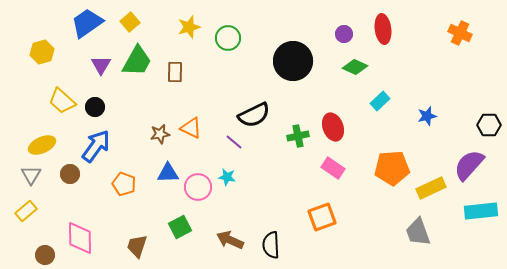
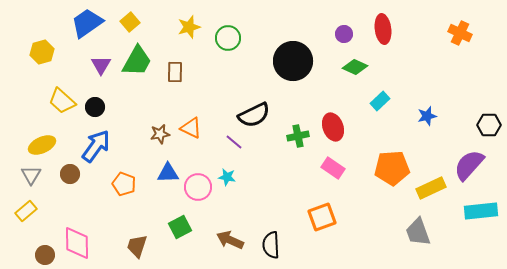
pink diamond at (80, 238): moved 3 px left, 5 px down
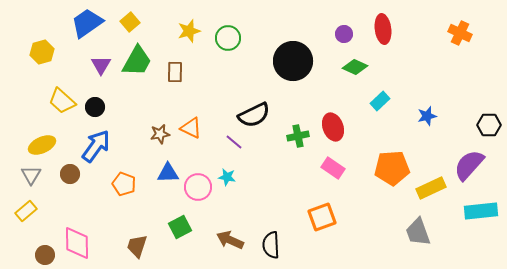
yellow star at (189, 27): moved 4 px down
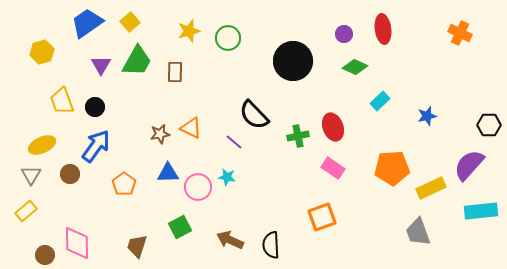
yellow trapezoid at (62, 101): rotated 28 degrees clockwise
black semicircle at (254, 115): rotated 72 degrees clockwise
orange pentagon at (124, 184): rotated 15 degrees clockwise
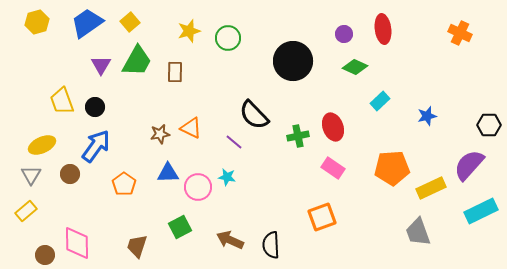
yellow hexagon at (42, 52): moved 5 px left, 30 px up
cyan rectangle at (481, 211): rotated 20 degrees counterclockwise
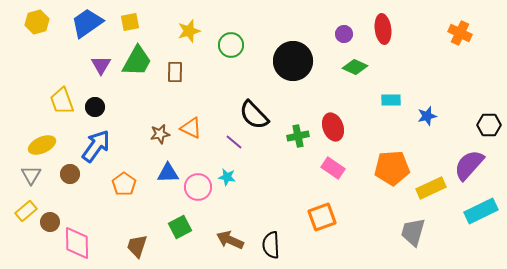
yellow square at (130, 22): rotated 30 degrees clockwise
green circle at (228, 38): moved 3 px right, 7 px down
cyan rectangle at (380, 101): moved 11 px right, 1 px up; rotated 42 degrees clockwise
gray trapezoid at (418, 232): moved 5 px left; rotated 36 degrees clockwise
brown circle at (45, 255): moved 5 px right, 33 px up
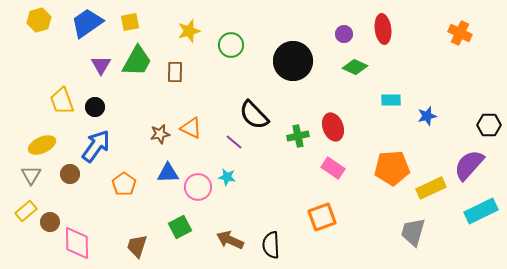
yellow hexagon at (37, 22): moved 2 px right, 2 px up
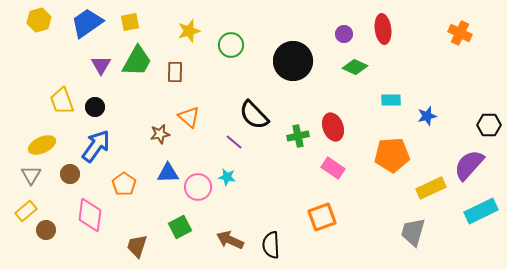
orange triangle at (191, 128): moved 2 px left, 11 px up; rotated 15 degrees clockwise
orange pentagon at (392, 168): moved 13 px up
brown circle at (50, 222): moved 4 px left, 8 px down
pink diamond at (77, 243): moved 13 px right, 28 px up; rotated 8 degrees clockwise
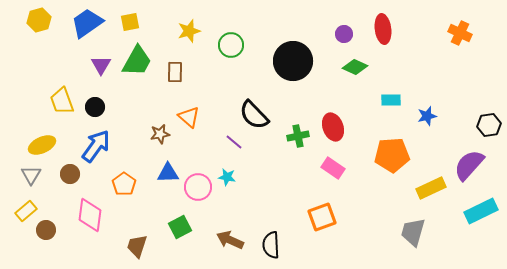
black hexagon at (489, 125): rotated 10 degrees counterclockwise
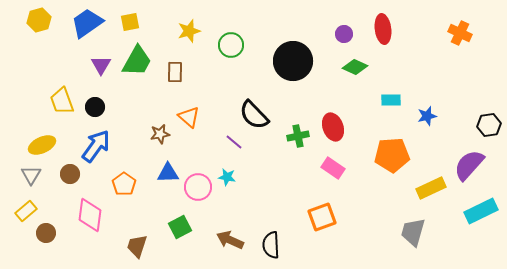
brown circle at (46, 230): moved 3 px down
